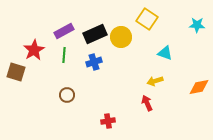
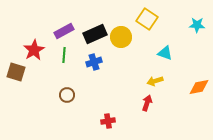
red arrow: rotated 42 degrees clockwise
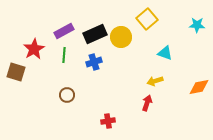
yellow square: rotated 15 degrees clockwise
red star: moved 1 px up
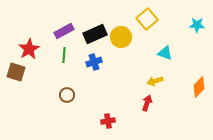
red star: moved 5 px left
orange diamond: rotated 35 degrees counterclockwise
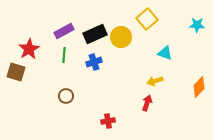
brown circle: moved 1 px left, 1 px down
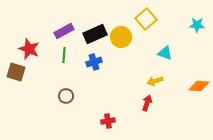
yellow square: moved 1 px left
red star: rotated 20 degrees counterclockwise
orange diamond: moved 1 px up; rotated 50 degrees clockwise
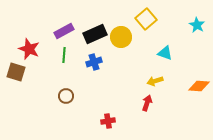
cyan star: rotated 28 degrees clockwise
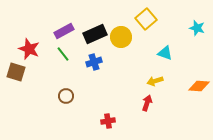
cyan star: moved 3 px down; rotated 14 degrees counterclockwise
green line: moved 1 px left, 1 px up; rotated 42 degrees counterclockwise
